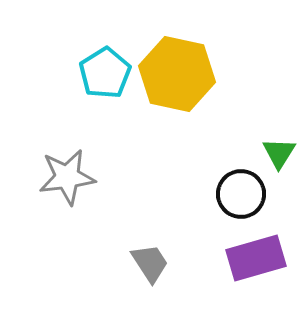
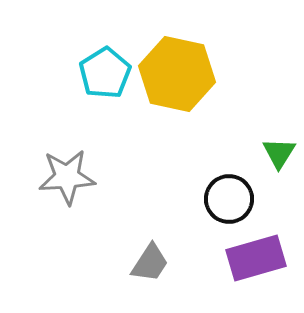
gray star: rotated 4 degrees clockwise
black circle: moved 12 px left, 5 px down
gray trapezoid: rotated 66 degrees clockwise
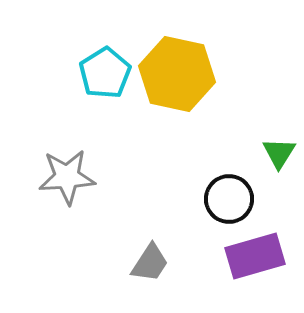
purple rectangle: moved 1 px left, 2 px up
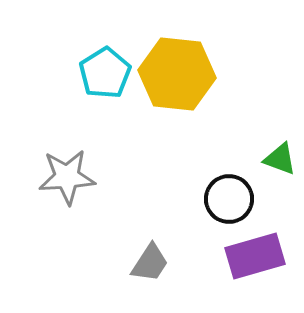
yellow hexagon: rotated 6 degrees counterclockwise
green triangle: moved 1 px right, 6 px down; rotated 42 degrees counterclockwise
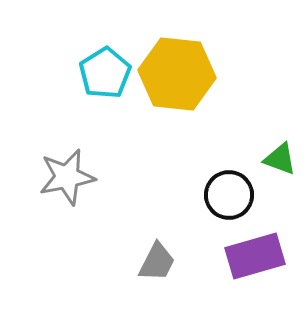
gray star: rotated 8 degrees counterclockwise
black circle: moved 4 px up
gray trapezoid: moved 7 px right, 1 px up; rotated 6 degrees counterclockwise
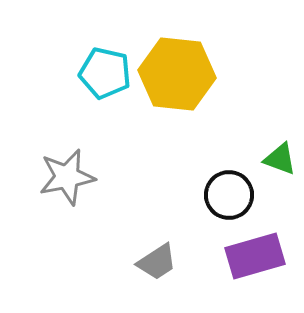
cyan pentagon: rotated 27 degrees counterclockwise
gray trapezoid: rotated 30 degrees clockwise
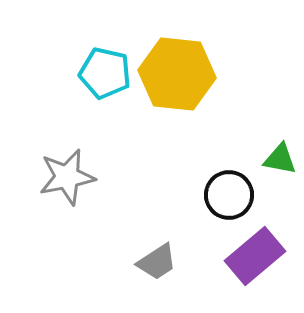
green triangle: rotated 9 degrees counterclockwise
purple rectangle: rotated 24 degrees counterclockwise
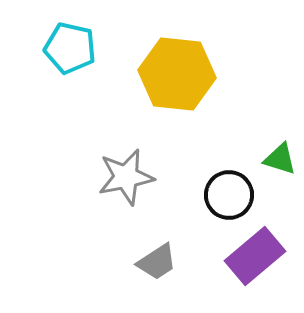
cyan pentagon: moved 35 px left, 25 px up
green triangle: rotated 6 degrees clockwise
gray star: moved 59 px right
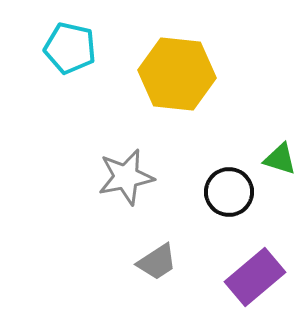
black circle: moved 3 px up
purple rectangle: moved 21 px down
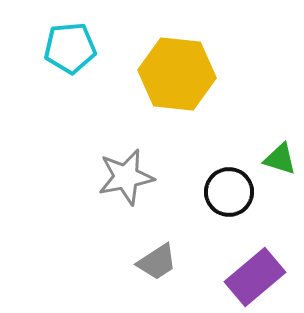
cyan pentagon: rotated 18 degrees counterclockwise
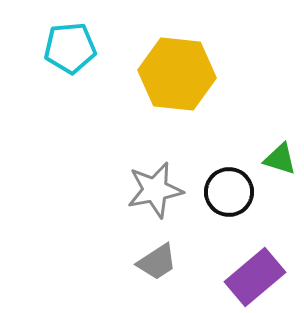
gray star: moved 29 px right, 13 px down
